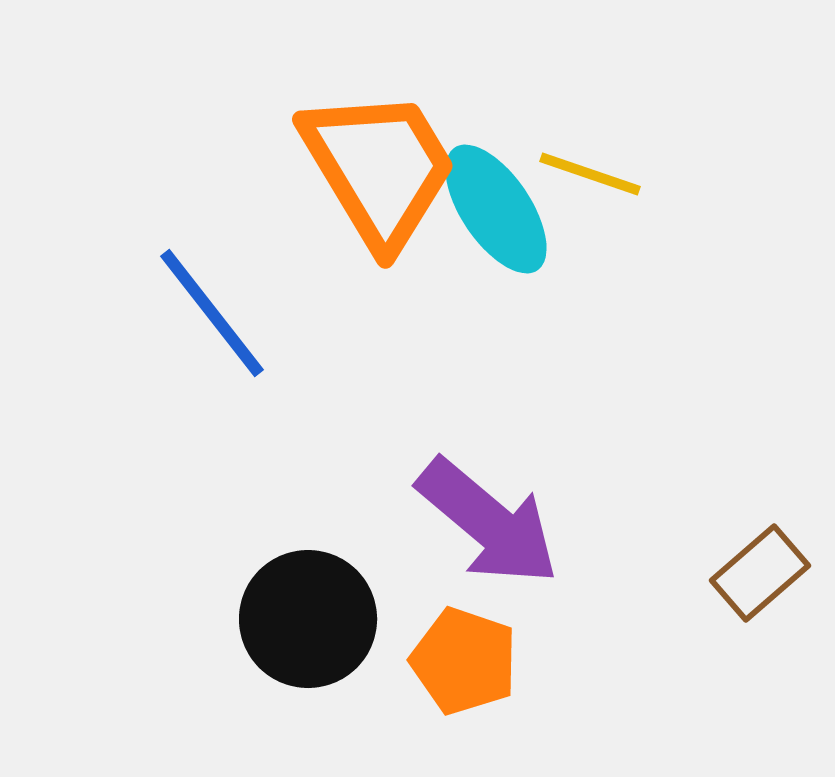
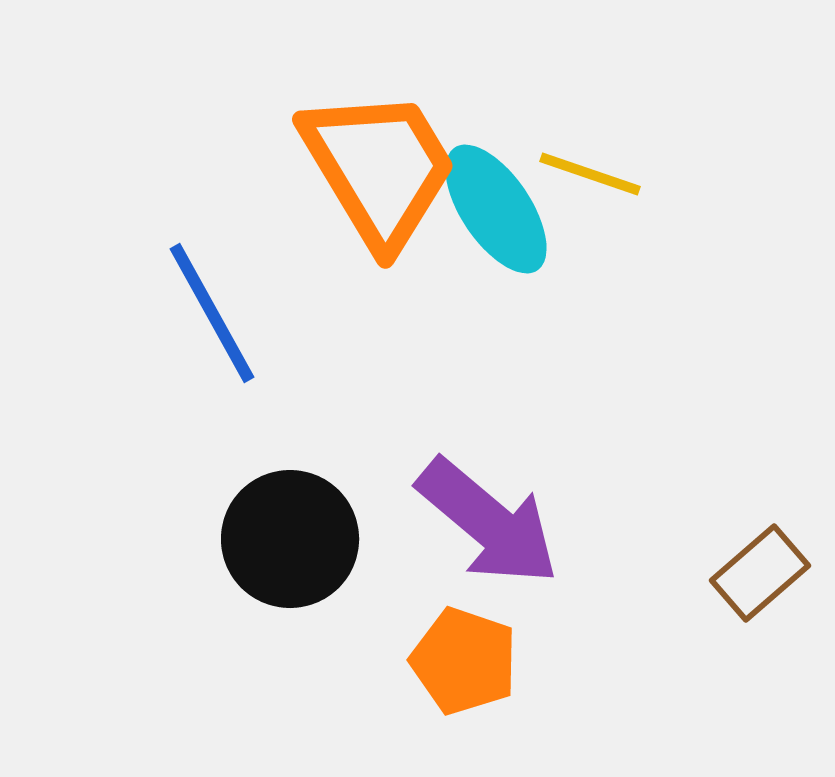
blue line: rotated 9 degrees clockwise
black circle: moved 18 px left, 80 px up
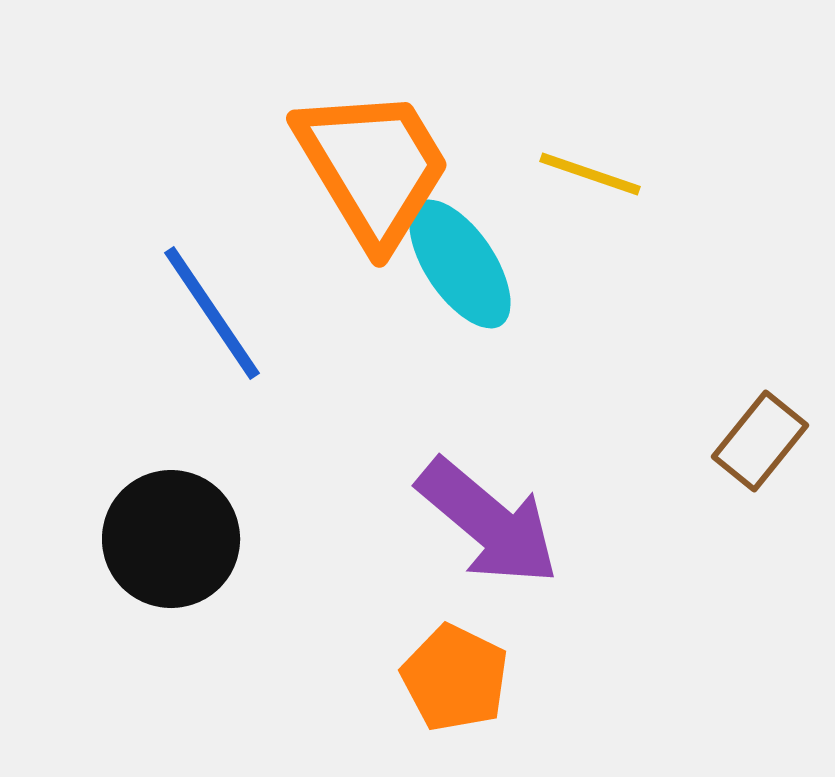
orange trapezoid: moved 6 px left, 1 px up
cyan ellipse: moved 36 px left, 55 px down
blue line: rotated 5 degrees counterclockwise
black circle: moved 119 px left
brown rectangle: moved 132 px up; rotated 10 degrees counterclockwise
orange pentagon: moved 9 px left, 17 px down; rotated 7 degrees clockwise
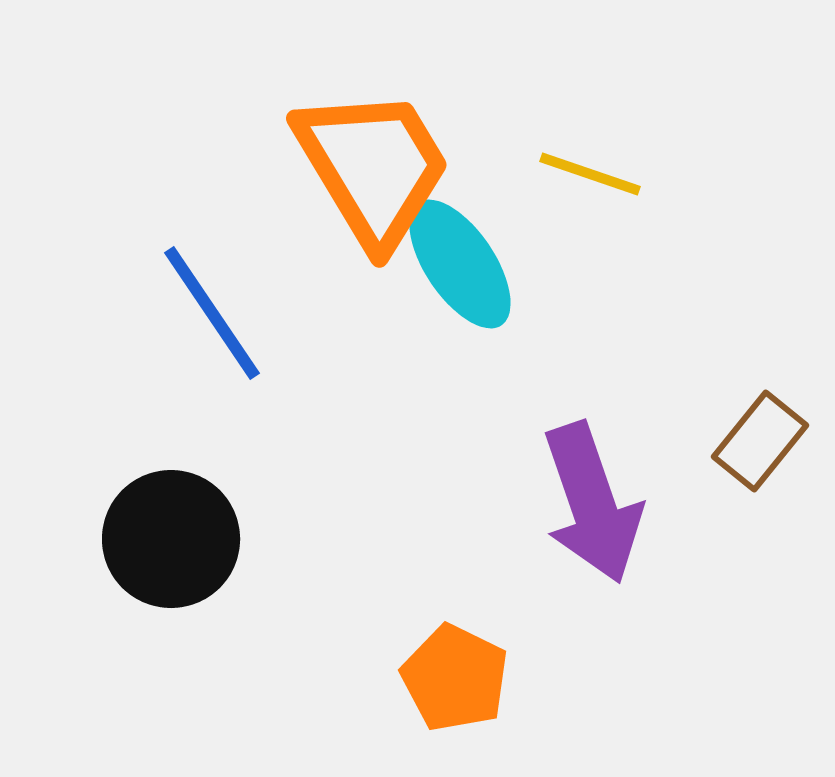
purple arrow: moved 104 px right, 19 px up; rotated 31 degrees clockwise
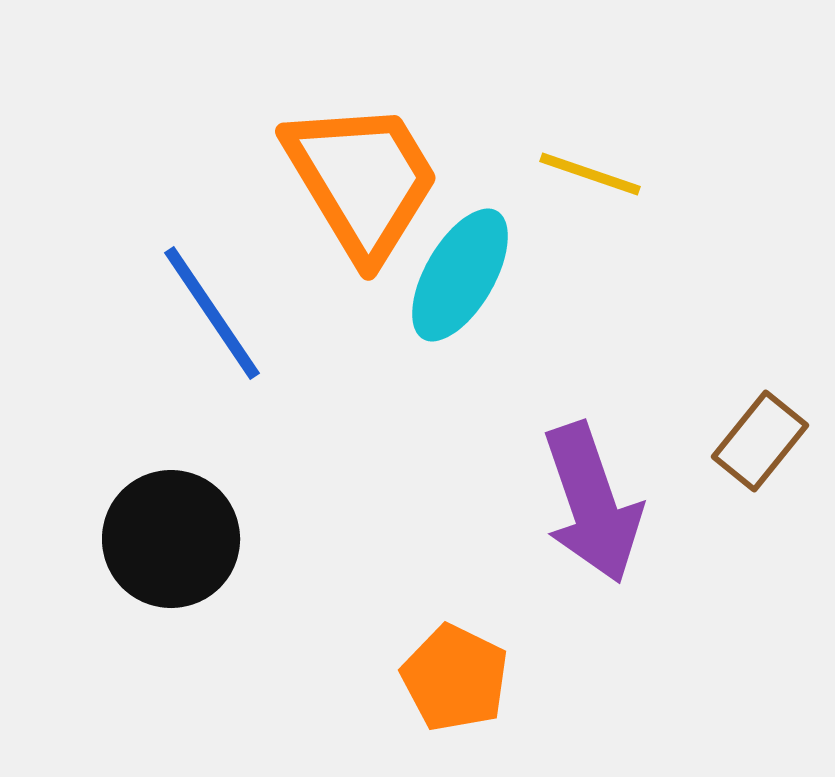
orange trapezoid: moved 11 px left, 13 px down
cyan ellipse: moved 11 px down; rotated 64 degrees clockwise
